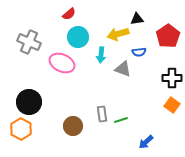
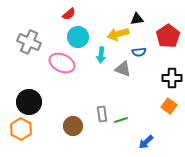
orange square: moved 3 px left, 1 px down
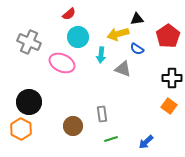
blue semicircle: moved 2 px left, 3 px up; rotated 40 degrees clockwise
green line: moved 10 px left, 19 px down
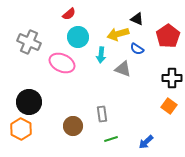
black triangle: rotated 32 degrees clockwise
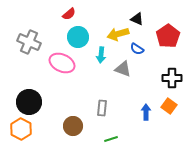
gray rectangle: moved 6 px up; rotated 14 degrees clockwise
blue arrow: moved 30 px up; rotated 133 degrees clockwise
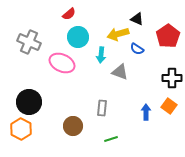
gray triangle: moved 3 px left, 3 px down
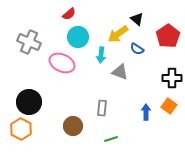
black triangle: rotated 16 degrees clockwise
yellow arrow: rotated 20 degrees counterclockwise
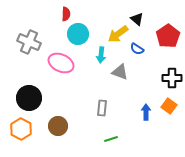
red semicircle: moved 3 px left; rotated 48 degrees counterclockwise
cyan circle: moved 3 px up
pink ellipse: moved 1 px left
black circle: moved 4 px up
brown circle: moved 15 px left
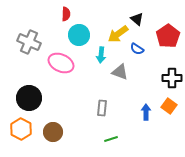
cyan circle: moved 1 px right, 1 px down
brown circle: moved 5 px left, 6 px down
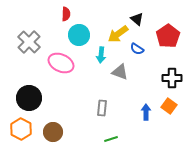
gray cross: rotated 20 degrees clockwise
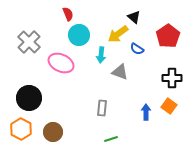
red semicircle: moved 2 px right; rotated 24 degrees counterclockwise
black triangle: moved 3 px left, 2 px up
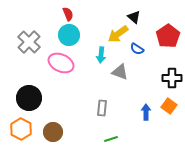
cyan circle: moved 10 px left
